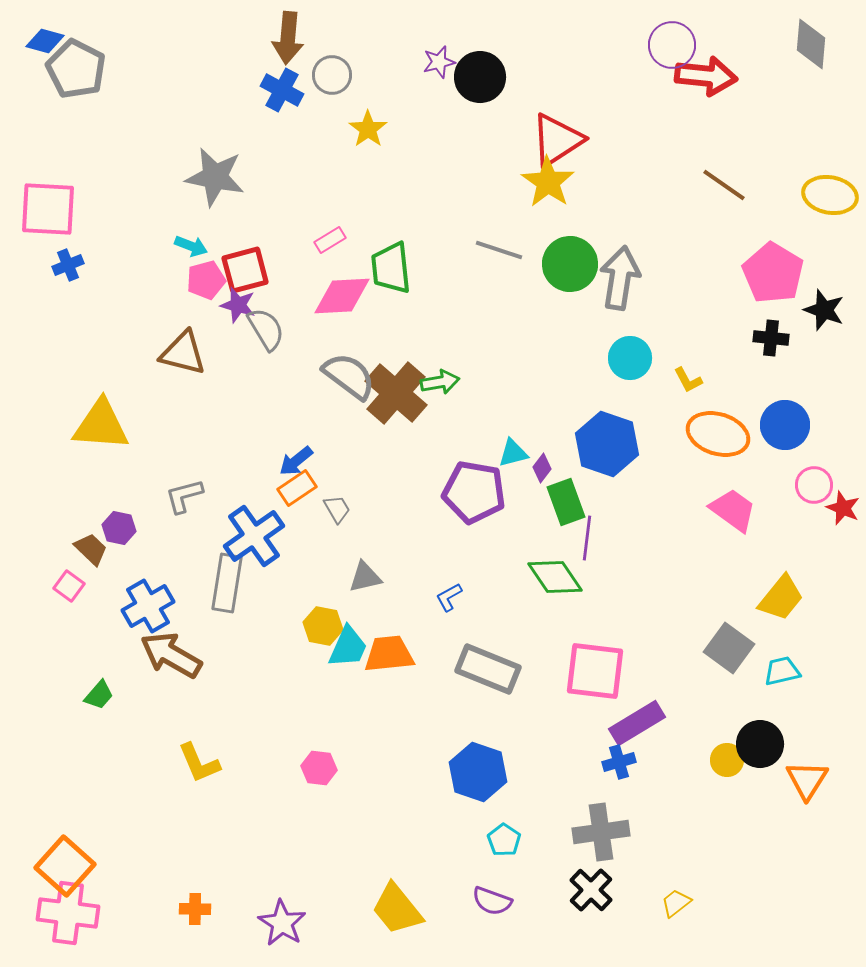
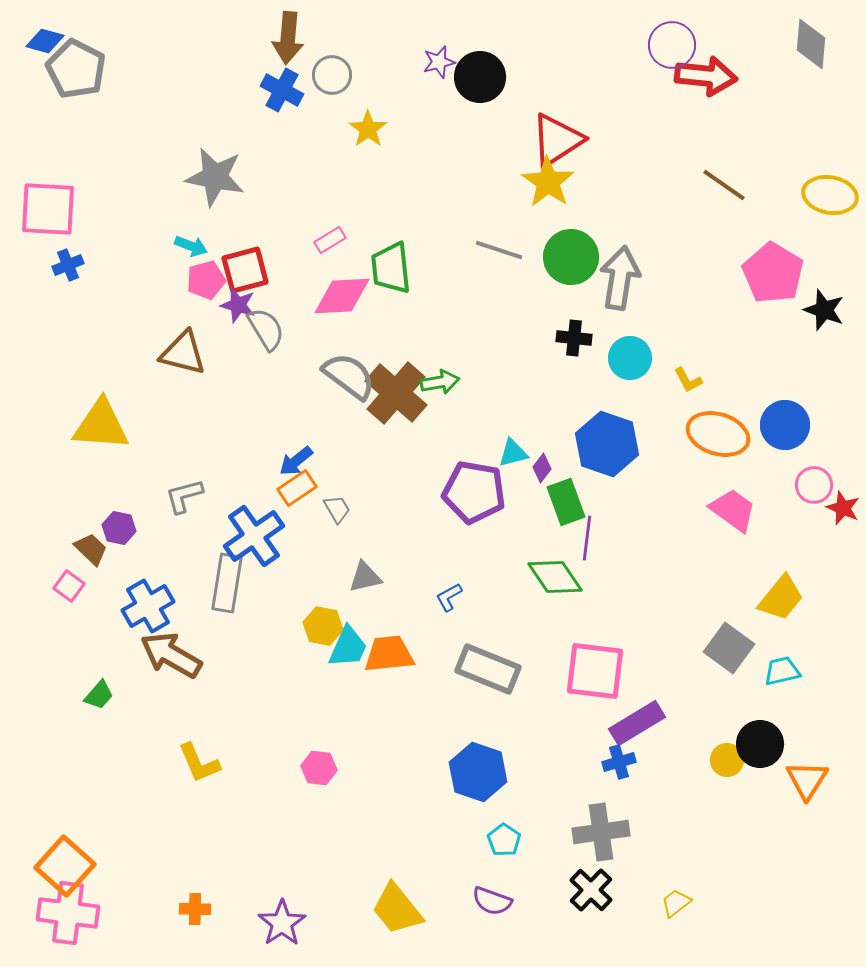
green circle at (570, 264): moved 1 px right, 7 px up
black cross at (771, 338): moved 197 px left
purple star at (282, 923): rotated 6 degrees clockwise
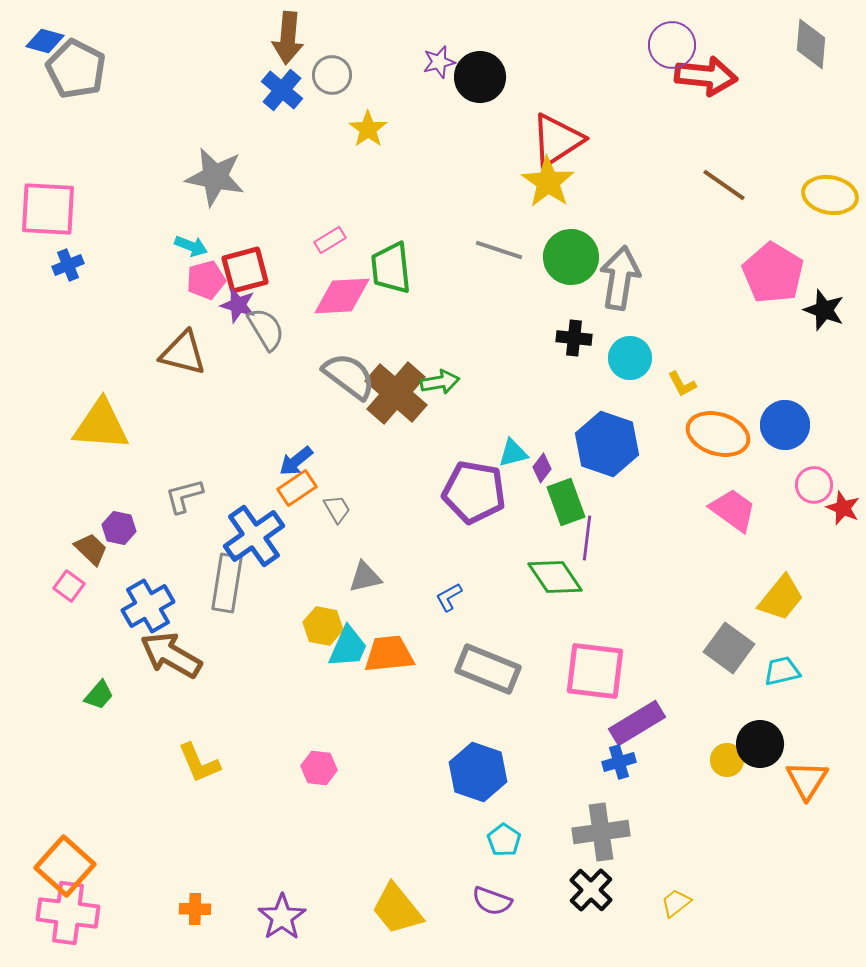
blue cross at (282, 90): rotated 12 degrees clockwise
yellow L-shape at (688, 380): moved 6 px left, 4 px down
purple star at (282, 923): moved 6 px up
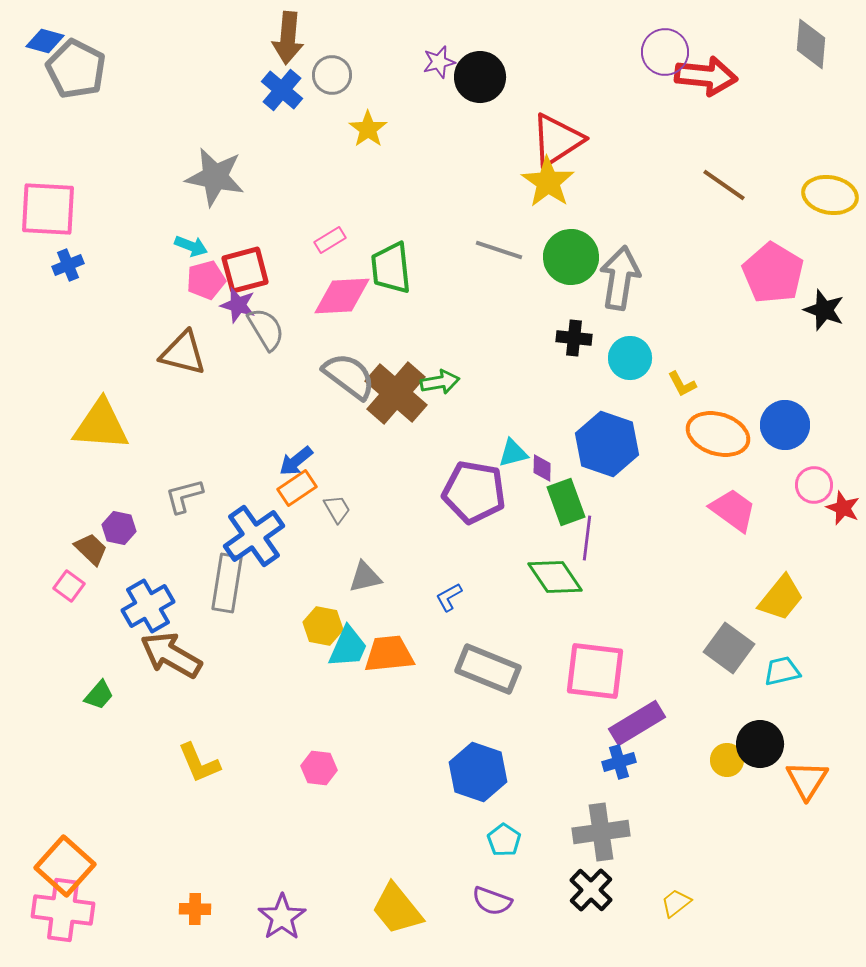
purple circle at (672, 45): moved 7 px left, 7 px down
purple diamond at (542, 468): rotated 36 degrees counterclockwise
pink cross at (68, 913): moved 5 px left, 3 px up
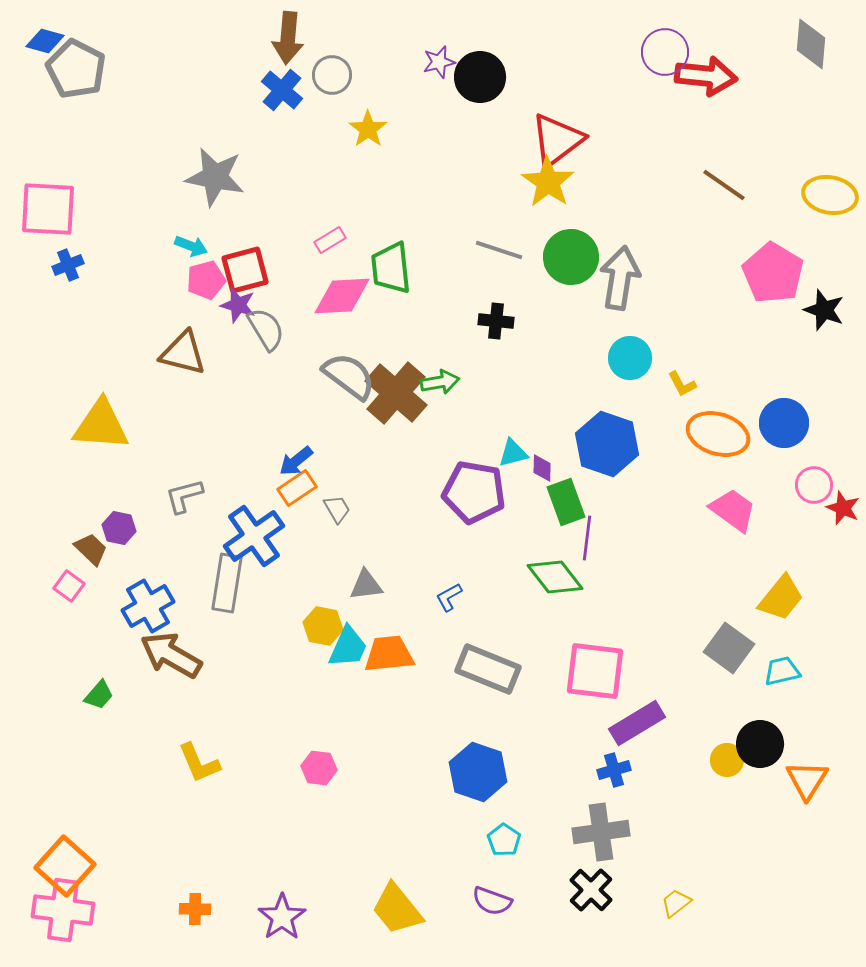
red triangle at (557, 140): rotated 4 degrees counterclockwise
black cross at (574, 338): moved 78 px left, 17 px up
blue circle at (785, 425): moved 1 px left, 2 px up
gray triangle at (365, 577): moved 1 px right, 8 px down; rotated 6 degrees clockwise
green diamond at (555, 577): rotated 4 degrees counterclockwise
blue cross at (619, 762): moved 5 px left, 8 px down
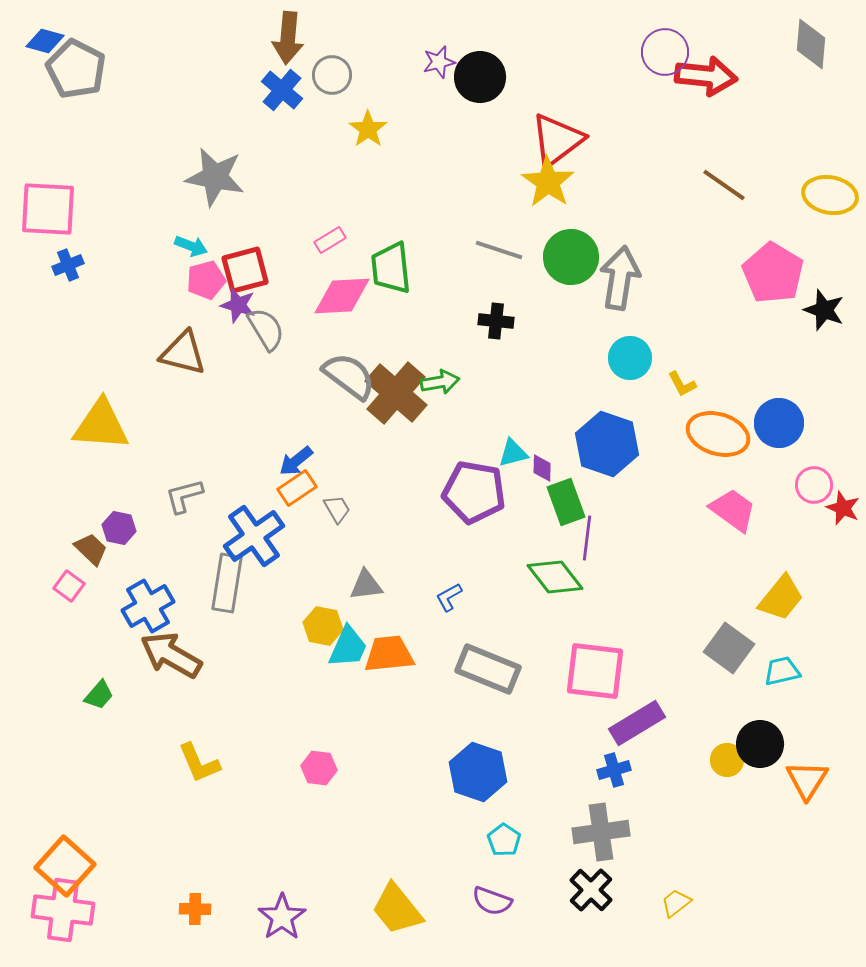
blue circle at (784, 423): moved 5 px left
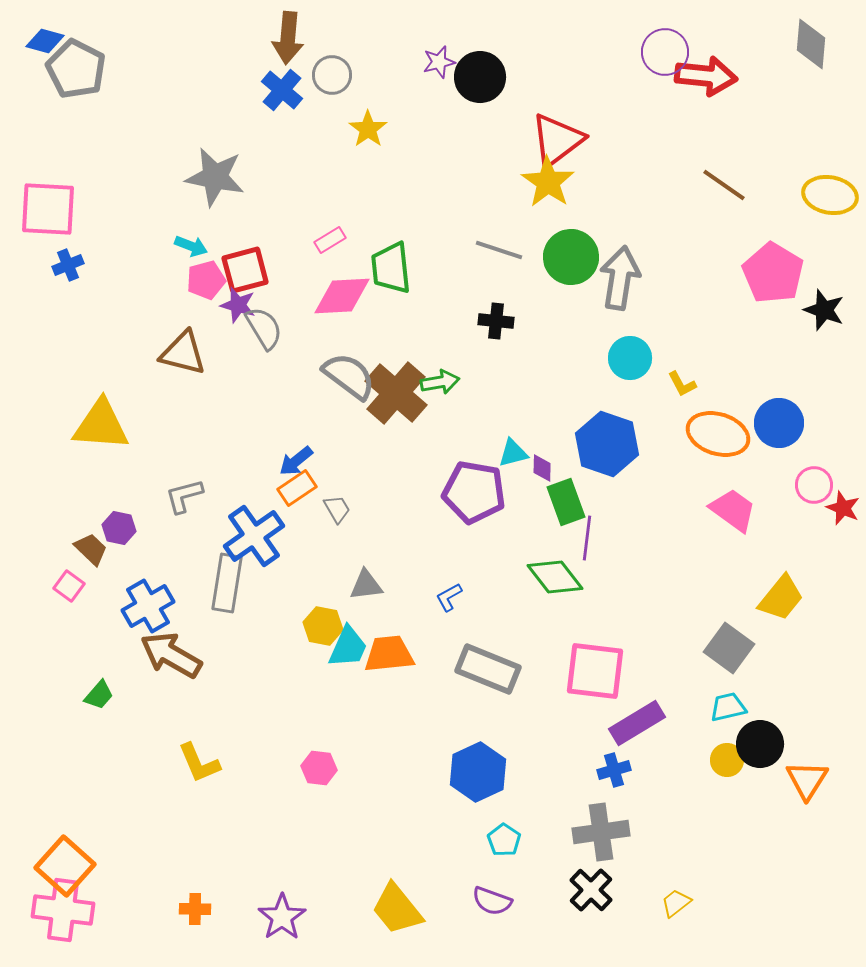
gray semicircle at (266, 329): moved 2 px left, 1 px up
cyan trapezoid at (782, 671): moved 54 px left, 36 px down
blue hexagon at (478, 772): rotated 16 degrees clockwise
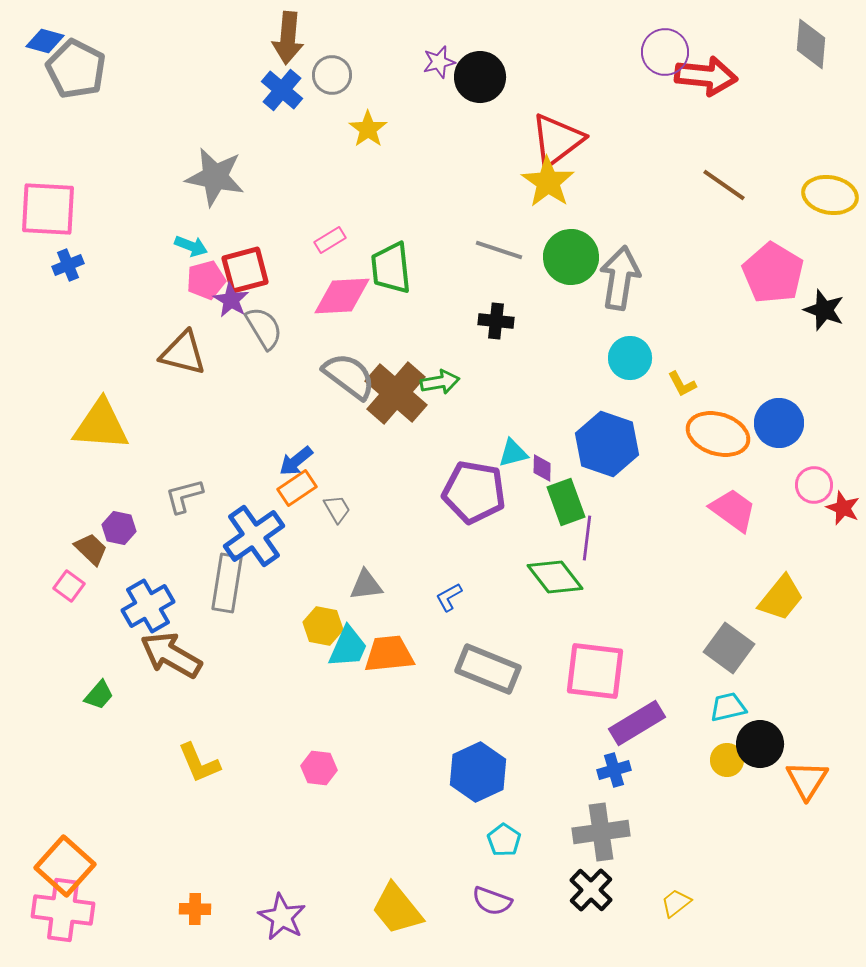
purple star at (238, 305): moved 7 px left, 5 px up; rotated 15 degrees clockwise
purple star at (282, 917): rotated 9 degrees counterclockwise
